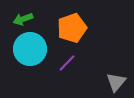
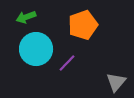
green arrow: moved 3 px right, 2 px up
orange pentagon: moved 11 px right, 3 px up
cyan circle: moved 6 px right
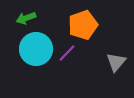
green arrow: moved 1 px down
purple line: moved 10 px up
gray triangle: moved 20 px up
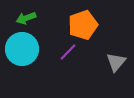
cyan circle: moved 14 px left
purple line: moved 1 px right, 1 px up
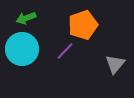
purple line: moved 3 px left, 1 px up
gray triangle: moved 1 px left, 2 px down
